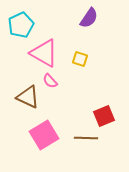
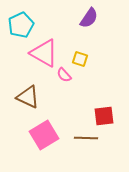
pink semicircle: moved 14 px right, 6 px up
red square: rotated 15 degrees clockwise
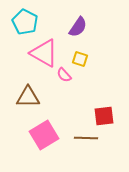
purple semicircle: moved 11 px left, 9 px down
cyan pentagon: moved 4 px right, 3 px up; rotated 20 degrees counterclockwise
brown triangle: rotated 25 degrees counterclockwise
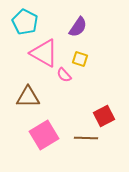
red square: rotated 20 degrees counterclockwise
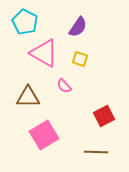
pink semicircle: moved 11 px down
brown line: moved 10 px right, 14 px down
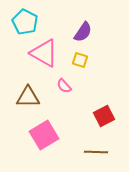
purple semicircle: moved 5 px right, 5 px down
yellow square: moved 1 px down
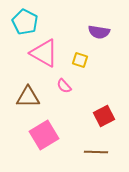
purple semicircle: moved 16 px right; rotated 65 degrees clockwise
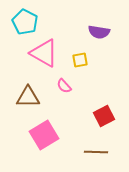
yellow square: rotated 28 degrees counterclockwise
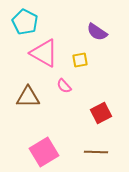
purple semicircle: moved 2 px left; rotated 25 degrees clockwise
red square: moved 3 px left, 3 px up
pink square: moved 17 px down
